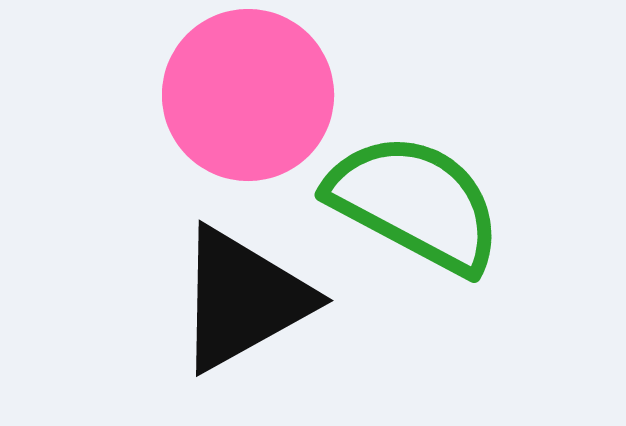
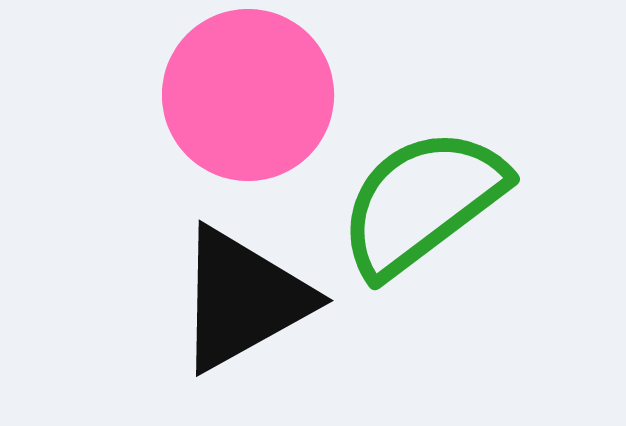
green semicircle: moved 7 px right, 1 px up; rotated 65 degrees counterclockwise
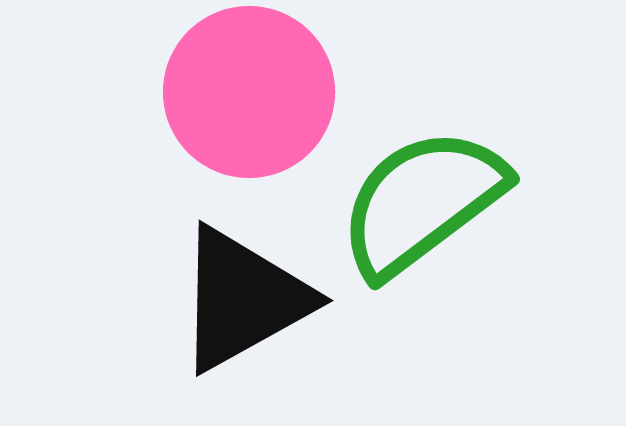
pink circle: moved 1 px right, 3 px up
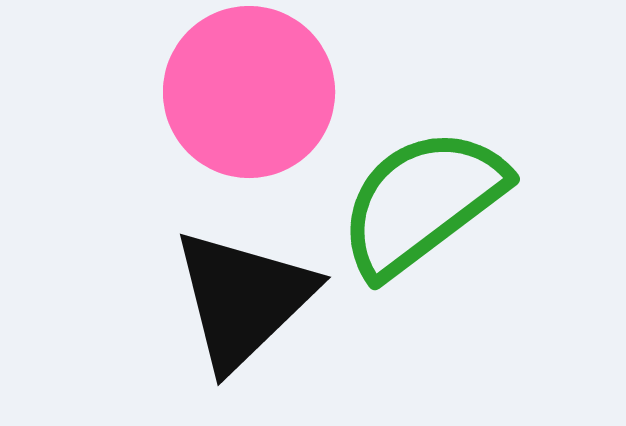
black triangle: rotated 15 degrees counterclockwise
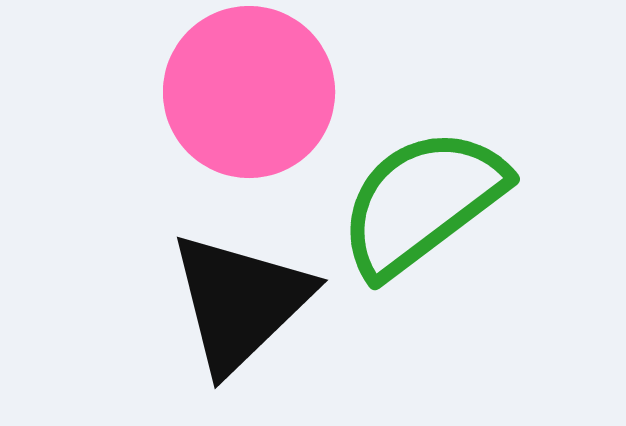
black triangle: moved 3 px left, 3 px down
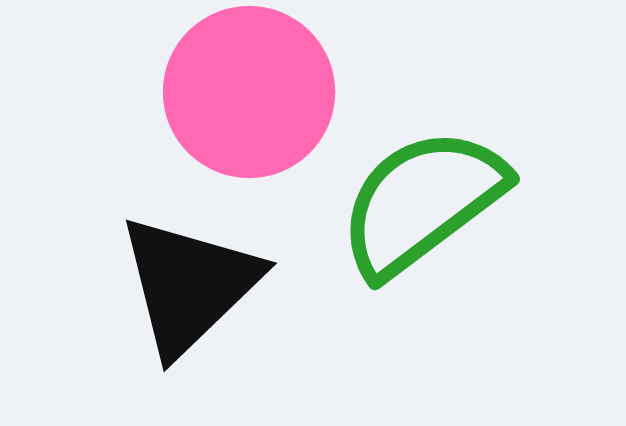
black triangle: moved 51 px left, 17 px up
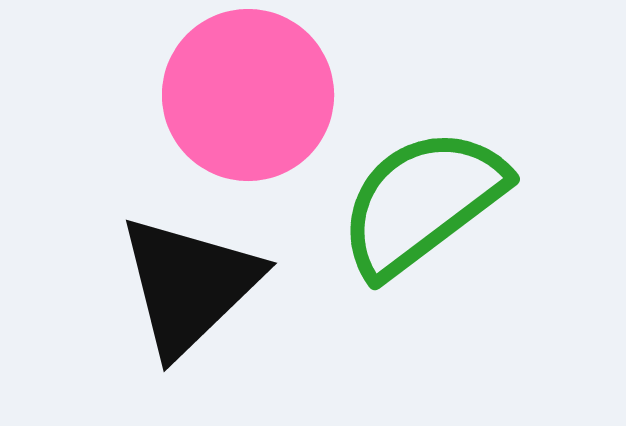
pink circle: moved 1 px left, 3 px down
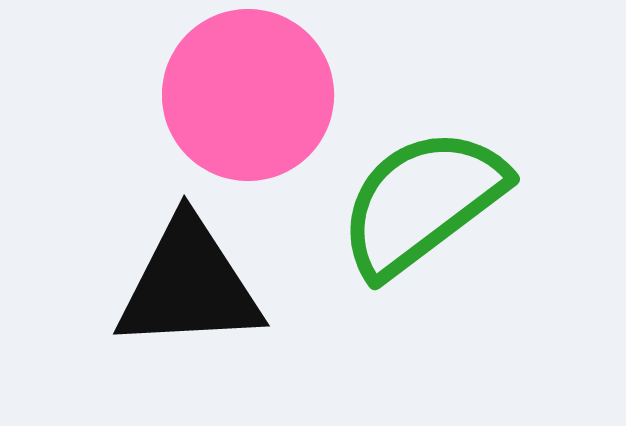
black triangle: rotated 41 degrees clockwise
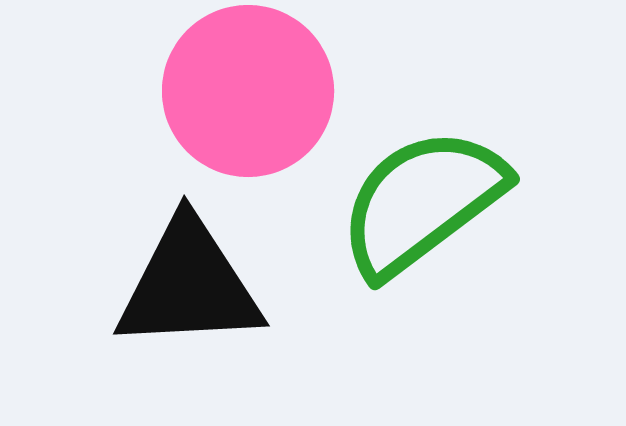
pink circle: moved 4 px up
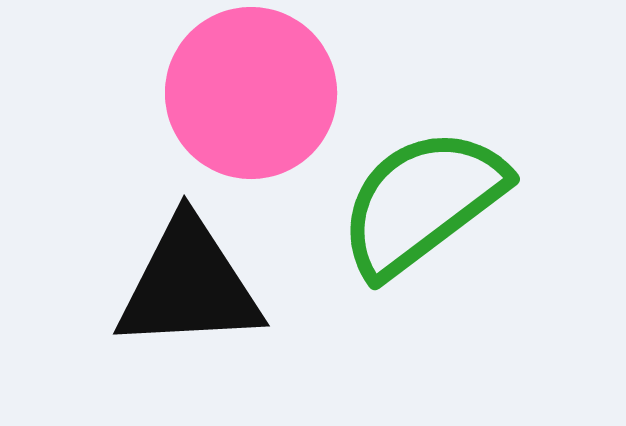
pink circle: moved 3 px right, 2 px down
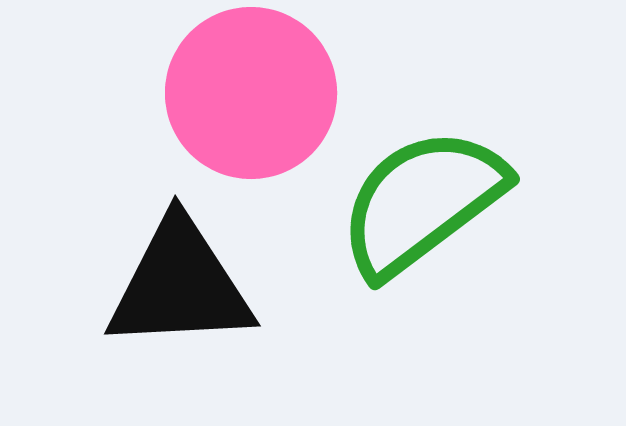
black triangle: moved 9 px left
